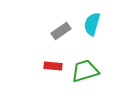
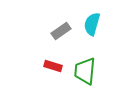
red rectangle: rotated 12 degrees clockwise
green trapezoid: rotated 68 degrees counterclockwise
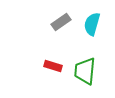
gray rectangle: moved 9 px up
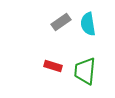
cyan semicircle: moved 4 px left; rotated 25 degrees counterclockwise
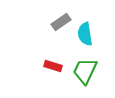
cyan semicircle: moved 3 px left, 10 px down
green trapezoid: rotated 20 degrees clockwise
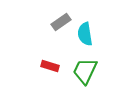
red rectangle: moved 3 px left
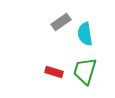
red rectangle: moved 4 px right, 6 px down
green trapezoid: rotated 8 degrees counterclockwise
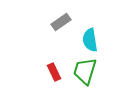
cyan semicircle: moved 5 px right, 6 px down
red rectangle: rotated 48 degrees clockwise
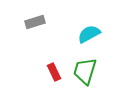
gray rectangle: moved 26 px left; rotated 18 degrees clockwise
cyan semicircle: moved 1 px left, 6 px up; rotated 70 degrees clockwise
